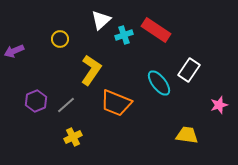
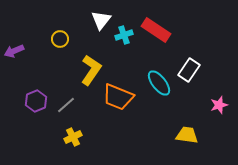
white triangle: rotated 10 degrees counterclockwise
orange trapezoid: moved 2 px right, 6 px up
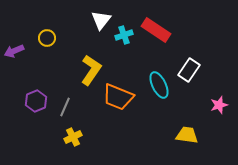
yellow circle: moved 13 px left, 1 px up
cyan ellipse: moved 2 px down; rotated 12 degrees clockwise
gray line: moved 1 px left, 2 px down; rotated 24 degrees counterclockwise
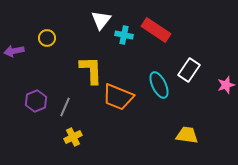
cyan cross: rotated 30 degrees clockwise
purple arrow: rotated 12 degrees clockwise
yellow L-shape: rotated 36 degrees counterclockwise
pink star: moved 7 px right, 20 px up
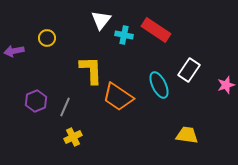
orange trapezoid: rotated 12 degrees clockwise
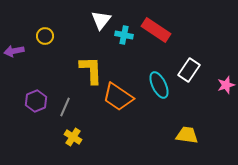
yellow circle: moved 2 px left, 2 px up
yellow cross: rotated 30 degrees counterclockwise
